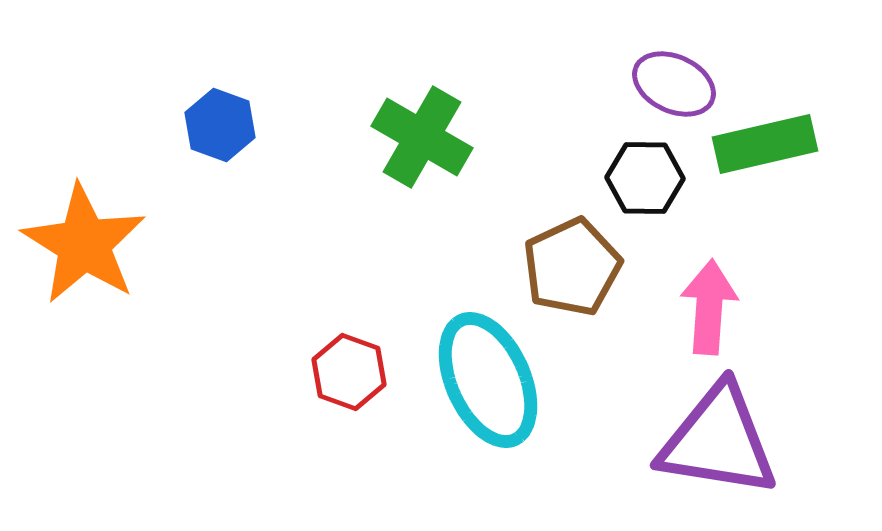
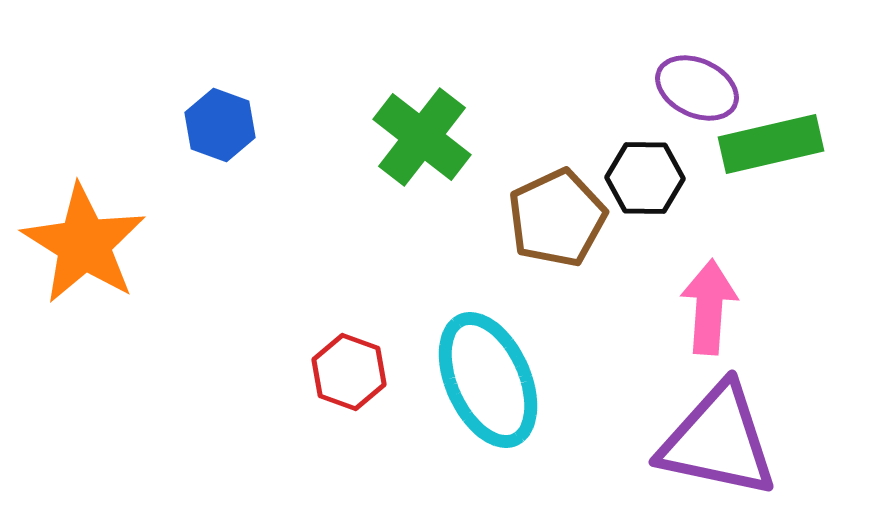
purple ellipse: moved 23 px right, 4 px down
green cross: rotated 8 degrees clockwise
green rectangle: moved 6 px right
brown pentagon: moved 15 px left, 49 px up
purple triangle: rotated 3 degrees clockwise
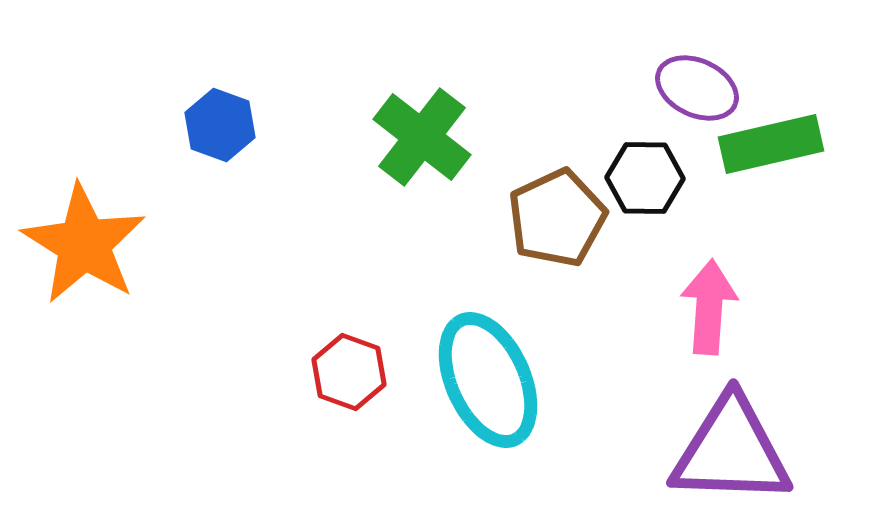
purple triangle: moved 13 px right, 10 px down; rotated 10 degrees counterclockwise
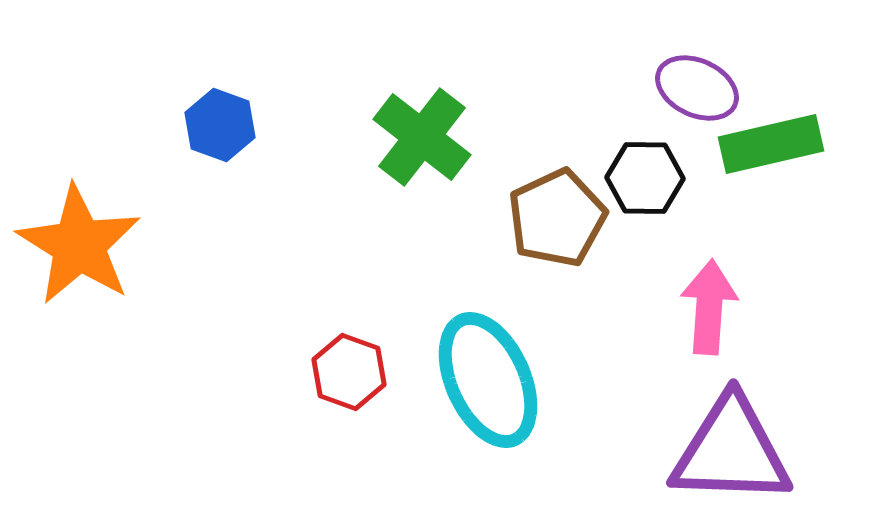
orange star: moved 5 px left, 1 px down
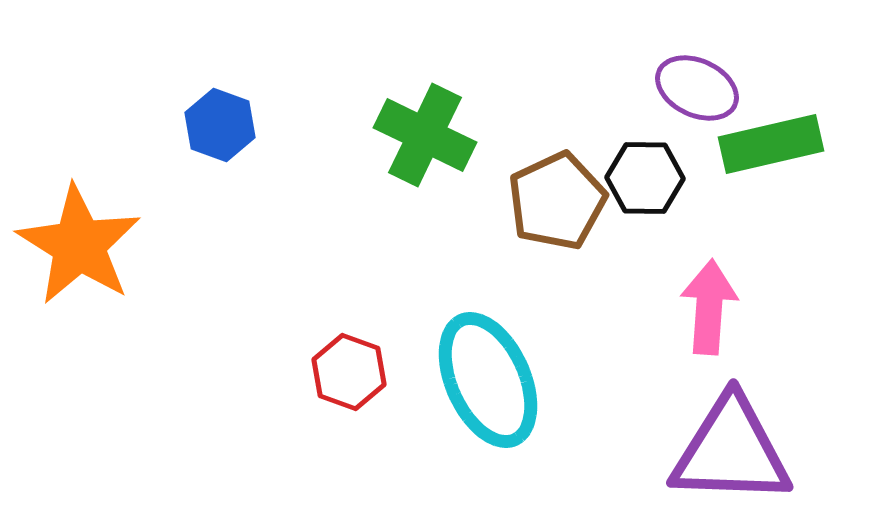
green cross: moved 3 px right, 2 px up; rotated 12 degrees counterclockwise
brown pentagon: moved 17 px up
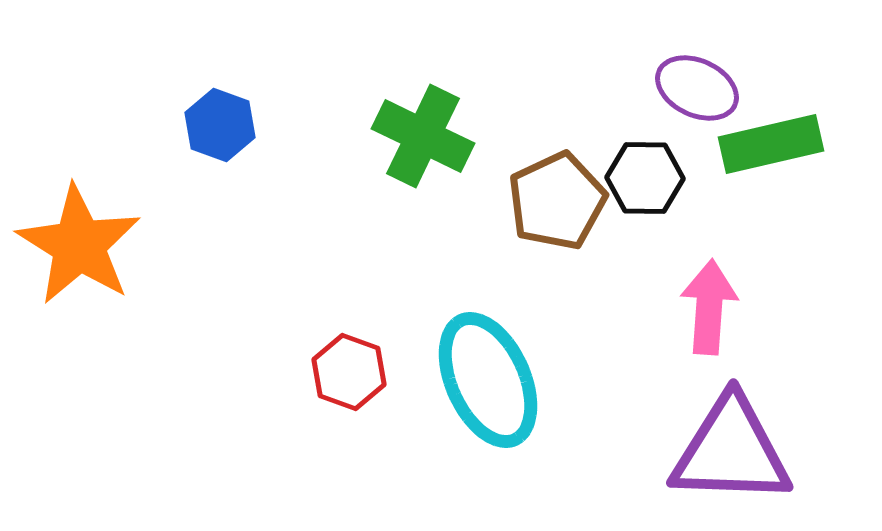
green cross: moved 2 px left, 1 px down
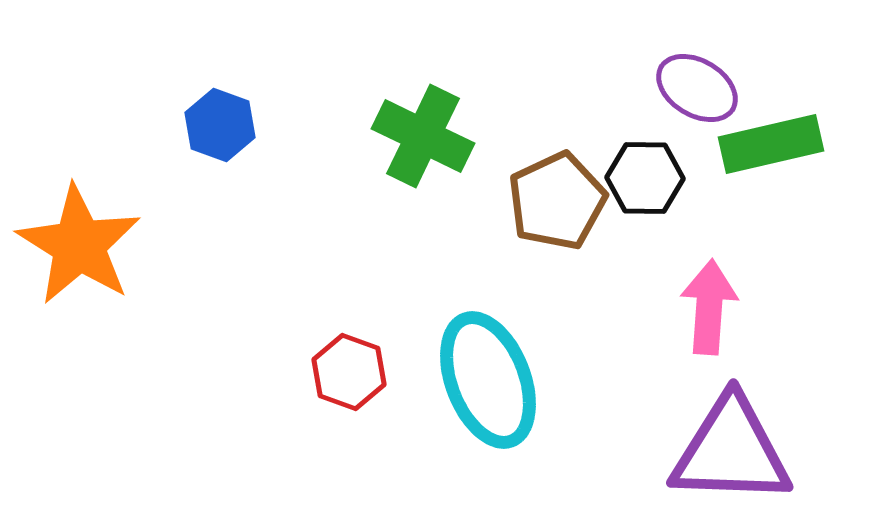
purple ellipse: rotated 6 degrees clockwise
cyan ellipse: rotated 3 degrees clockwise
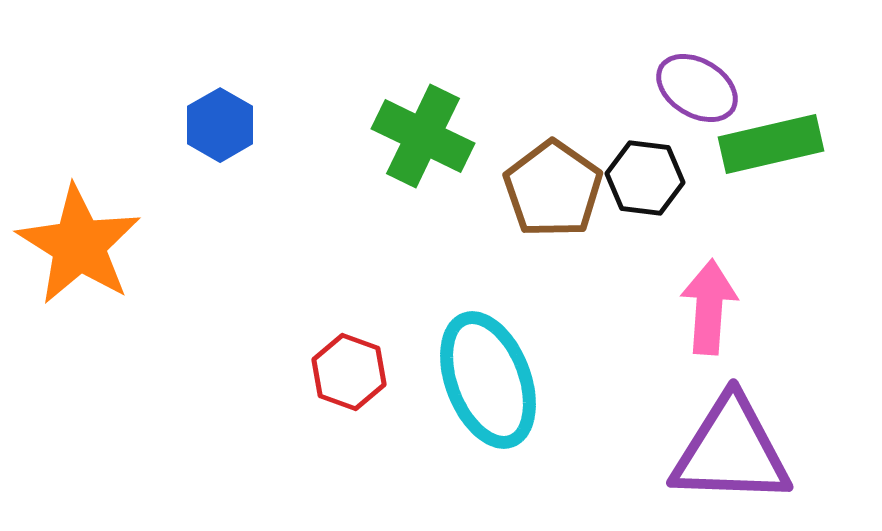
blue hexagon: rotated 10 degrees clockwise
black hexagon: rotated 6 degrees clockwise
brown pentagon: moved 4 px left, 12 px up; rotated 12 degrees counterclockwise
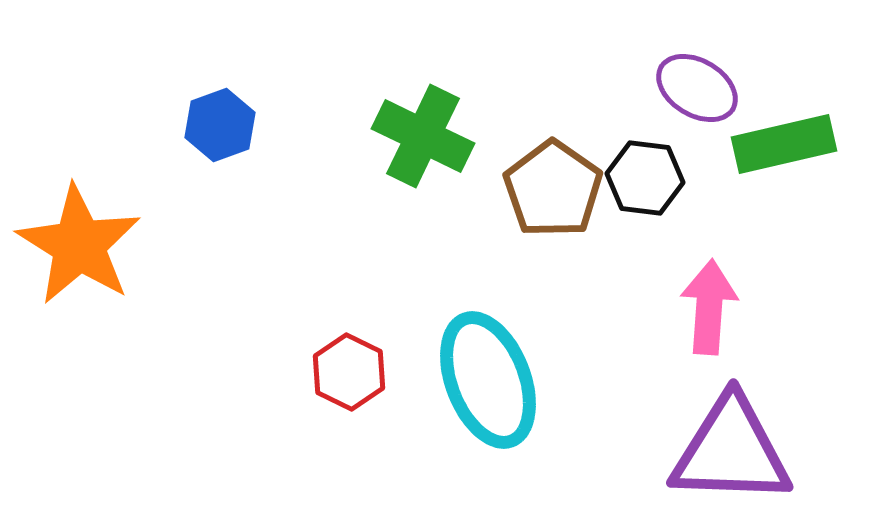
blue hexagon: rotated 10 degrees clockwise
green rectangle: moved 13 px right
red hexagon: rotated 6 degrees clockwise
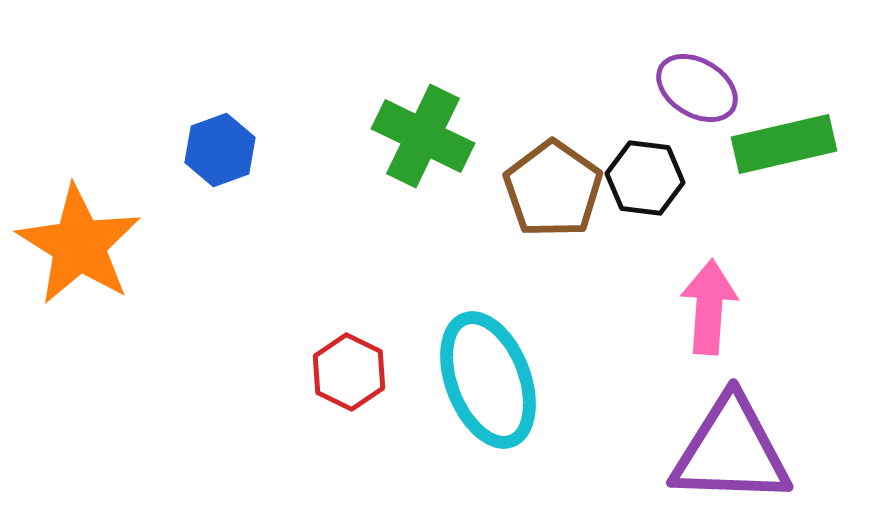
blue hexagon: moved 25 px down
